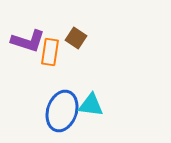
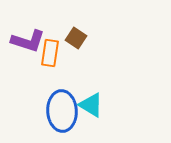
orange rectangle: moved 1 px down
cyan triangle: rotated 24 degrees clockwise
blue ellipse: rotated 21 degrees counterclockwise
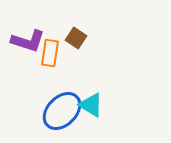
blue ellipse: rotated 48 degrees clockwise
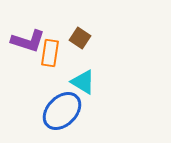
brown square: moved 4 px right
cyan triangle: moved 8 px left, 23 px up
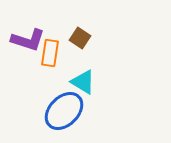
purple L-shape: moved 1 px up
blue ellipse: moved 2 px right
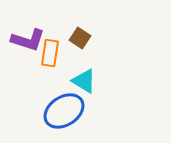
cyan triangle: moved 1 px right, 1 px up
blue ellipse: rotated 12 degrees clockwise
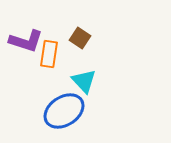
purple L-shape: moved 2 px left, 1 px down
orange rectangle: moved 1 px left, 1 px down
cyan triangle: rotated 16 degrees clockwise
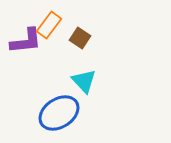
purple L-shape: rotated 24 degrees counterclockwise
orange rectangle: moved 29 px up; rotated 28 degrees clockwise
blue ellipse: moved 5 px left, 2 px down
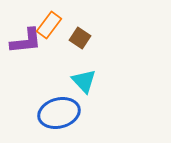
blue ellipse: rotated 18 degrees clockwise
